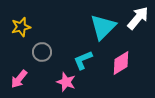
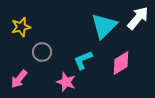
cyan triangle: moved 1 px right, 1 px up
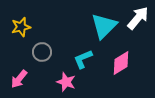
cyan L-shape: moved 1 px up
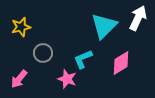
white arrow: rotated 15 degrees counterclockwise
gray circle: moved 1 px right, 1 px down
pink star: moved 1 px right, 3 px up
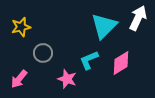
cyan L-shape: moved 6 px right, 1 px down
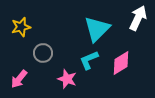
cyan triangle: moved 7 px left, 3 px down
